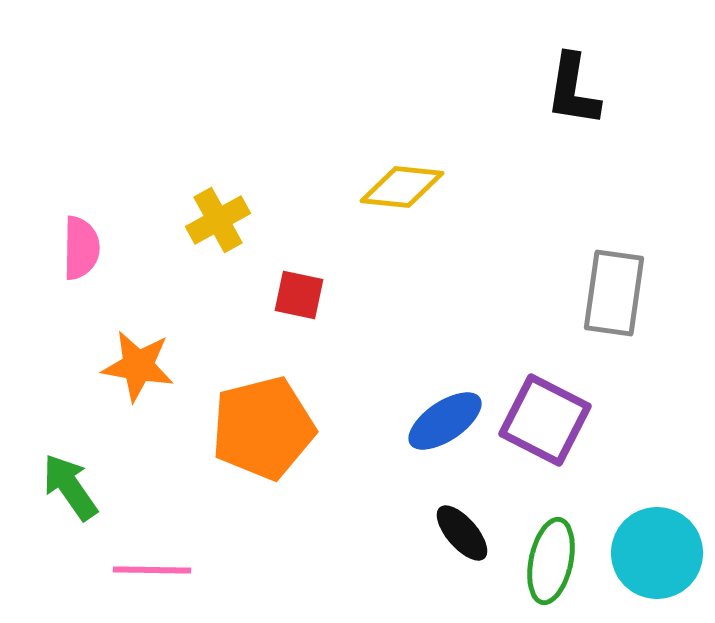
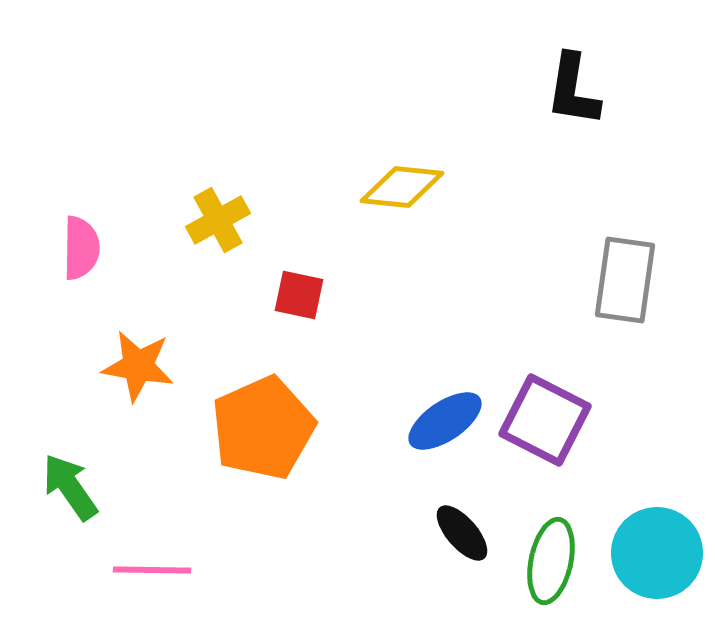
gray rectangle: moved 11 px right, 13 px up
orange pentagon: rotated 10 degrees counterclockwise
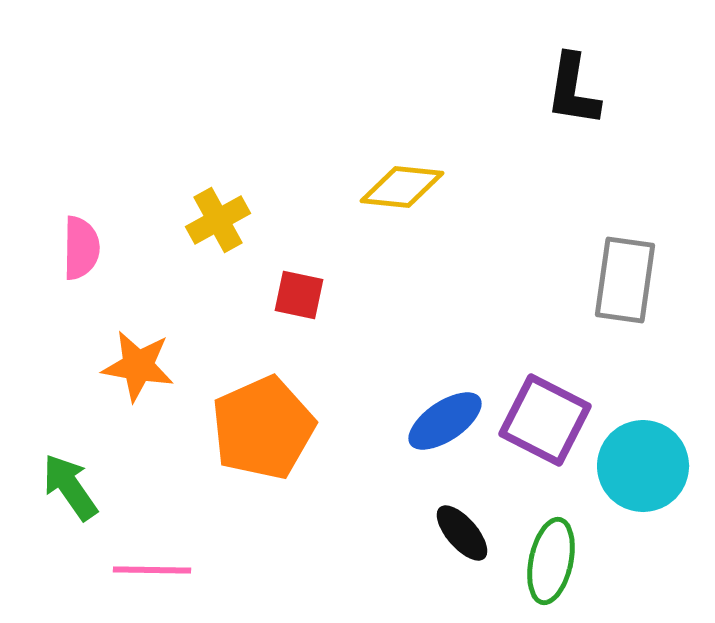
cyan circle: moved 14 px left, 87 px up
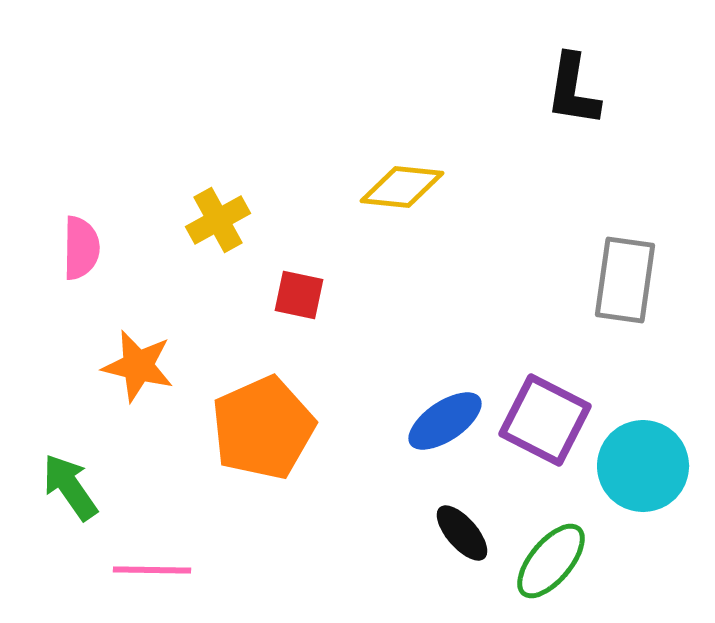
orange star: rotated 4 degrees clockwise
green ellipse: rotated 28 degrees clockwise
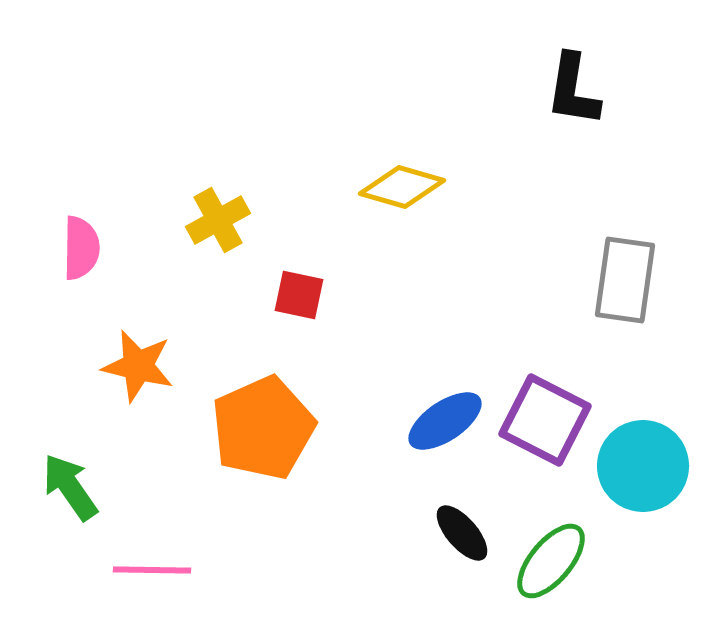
yellow diamond: rotated 10 degrees clockwise
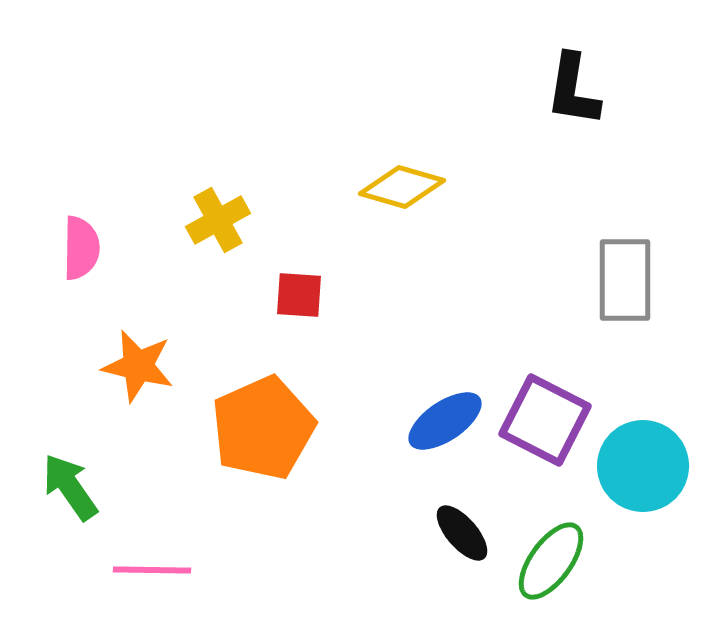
gray rectangle: rotated 8 degrees counterclockwise
red square: rotated 8 degrees counterclockwise
green ellipse: rotated 4 degrees counterclockwise
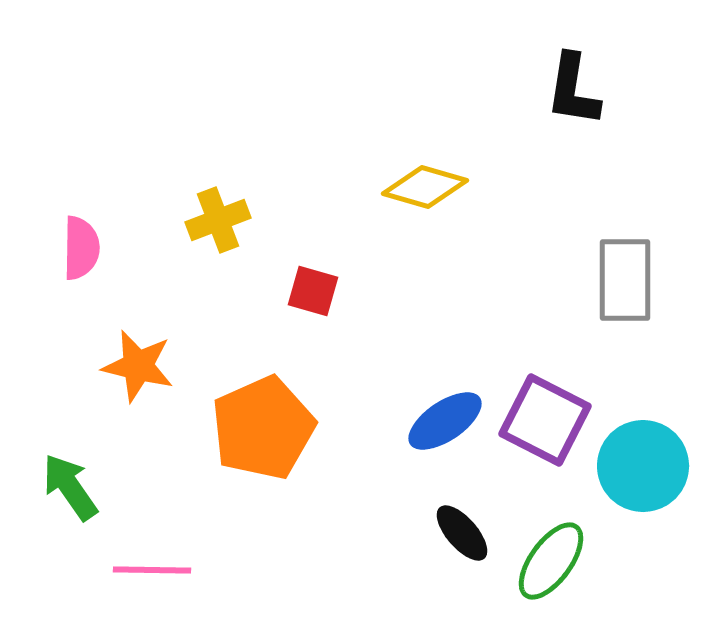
yellow diamond: moved 23 px right
yellow cross: rotated 8 degrees clockwise
red square: moved 14 px right, 4 px up; rotated 12 degrees clockwise
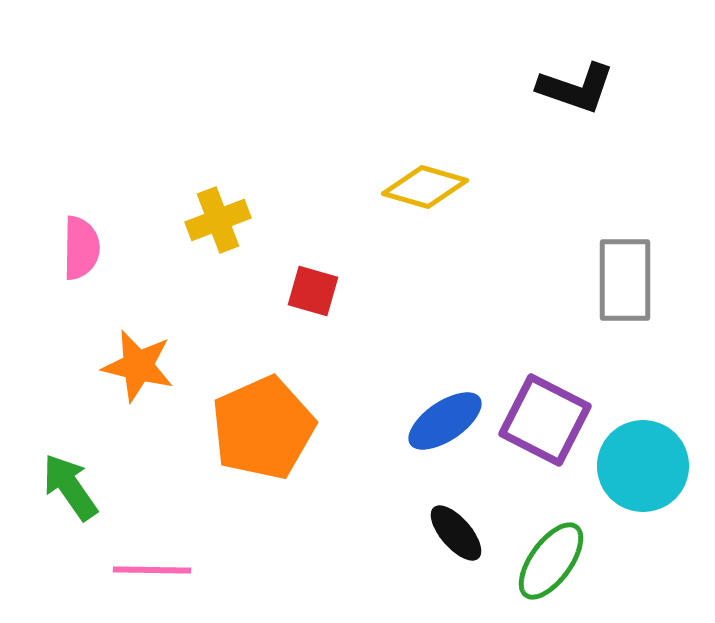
black L-shape: moved 3 px right, 2 px up; rotated 80 degrees counterclockwise
black ellipse: moved 6 px left
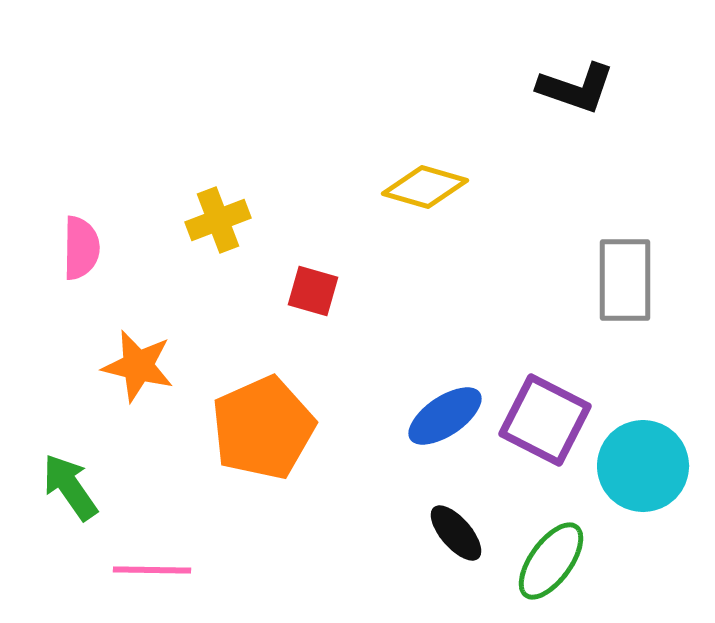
blue ellipse: moved 5 px up
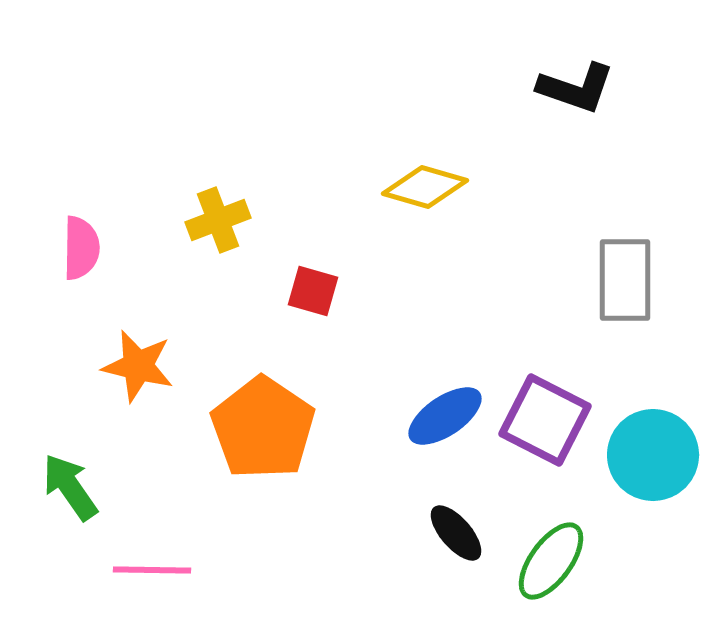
orange pentagon: rotated 14 degrees counterclockwise
cyan circle: moved 10 px right, 11 px up
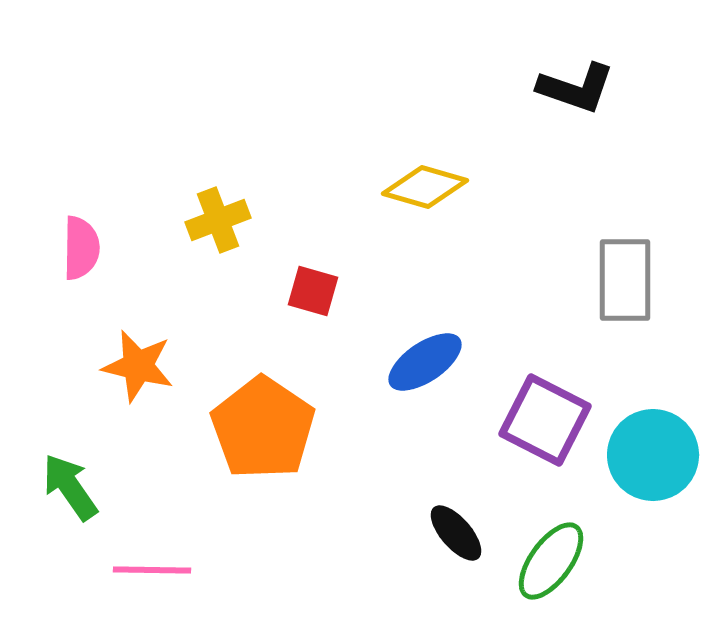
blue ellipse: moved 20 px left, 54 px up
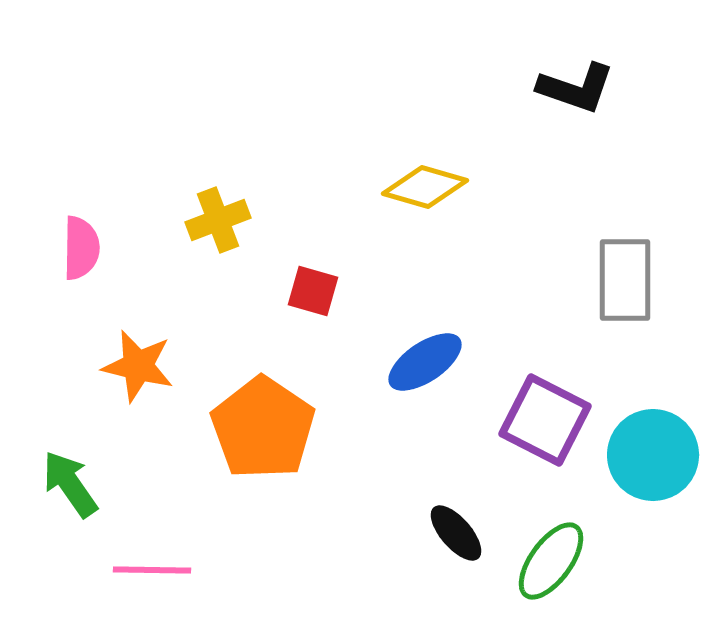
green arrow: moved 3 px up
